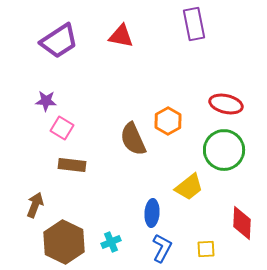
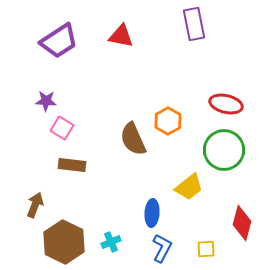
red diamond: rotated 12 degrees clockwise
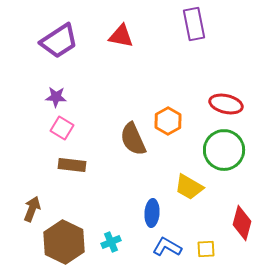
purple star: moved 10 px right, 4 px up
yellow trapezoid: rotated 68 degrees clockwise
brown arrow: moved 3 px left, 4 px down
blue L-shape: moved 5 px right, 1 px up; rotated 88 degrees counterclockwise
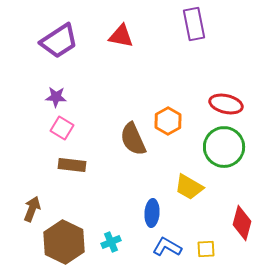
green circle: moved 3 px up
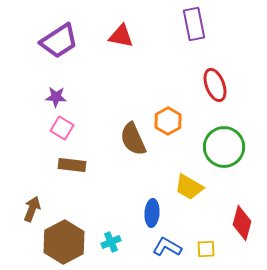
red ellipse: moved 11 px left, 19 px up; rotated 56 degrees clockwise
brown hexagon: rotated 6 degrees clockwise
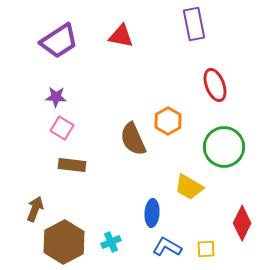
brown arrow: moved 3 px right
red diamond: rotated 12 degrees clockwise
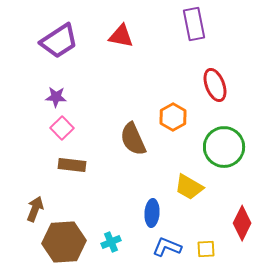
orange hexagon: moved 5 px right, 4 px up
pink square: rotated 15 degrees clockwise
brown hexagon: rotated 24 degrees clockwise
blue L-shape: rotated 8 degrees counterclockwise
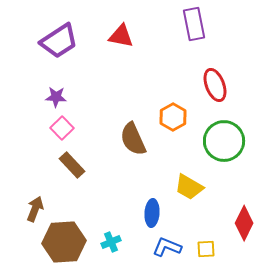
green circle: moved 6 px up
brown rectangle: rotated 40 degrees clockwise
red diamond: moved 2 px right
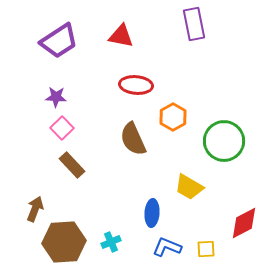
red ellipse: moved 79 px left; rotated 64 degrees counterclockwise
red diamond: rotated 36 degrees clockwise
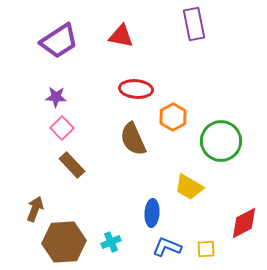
red ellipse: moved 4 px down
green circle: moved 3 px left
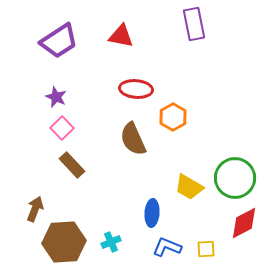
purple star: rotated 20 degrees clockwise
green circle: moved 14 px right, 37 px down
